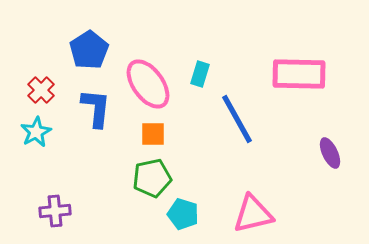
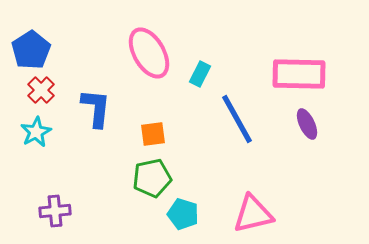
blue pentagon: moved 58 px left
cyan rectangle: rotated 10 degrees clockwise
pink ellipse: moved 1 px right, 31 px up; rotated 6 degrees clockwise
orange square: rotated 8 degrees counterclockwise
purple ellipse: moved 23 px left, 29 px up
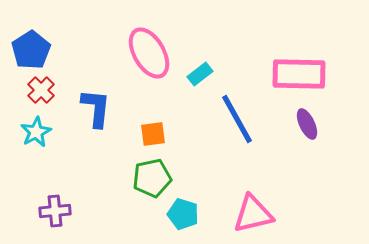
cyan rectangle: rotated 25 degrees clockwise
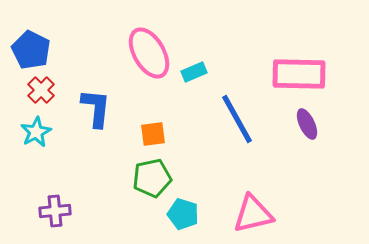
blue pentagon: rotated 12 degrees counterclockwise
cyan rectangle: moved 6 px left, 2 px up; rotated 15 degrees clockwise
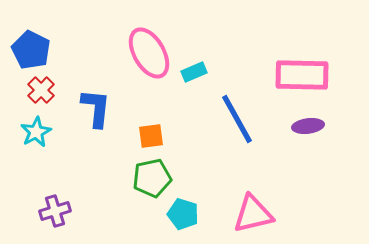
pink rectangle: moved 3 px right, 1 px down
purple ellipse: moved 1 px right, 2 px down; rotated 72 degrees counterclockwise
orange square: moved 2 px left, 2 px down
purple cross: rotated 12 degrees counterclockwise
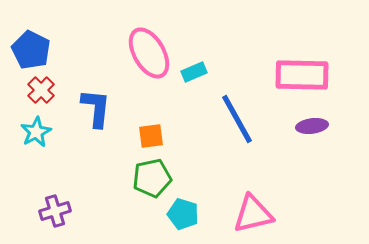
purple ellipse: moved 4 px right
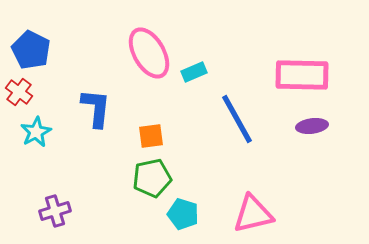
red cross: moved 22 px left, 2 px down; rotated 8 degrees counterclockwise
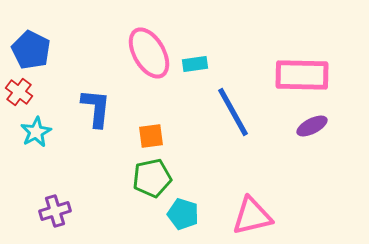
cyan rectangle: moved 1 px right, 8 px up; rotated 15 degrees clockwise
blue line: moved 4 px left, 7 px up
purple ellipse: rotated 20 degrees counterclockwise
pink triangle: moved 1 px left, 2 px down
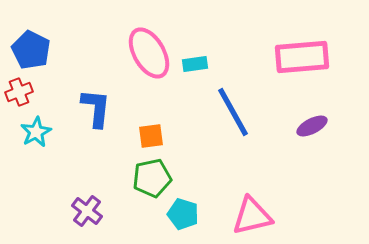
pink rectangle: moved 18 px up; rotated 6 degrees counterclockwise
red cross: rotated 32 degrees clockwise
purple cross: moved 32 px right; rotated 36 degrees counterclockwise
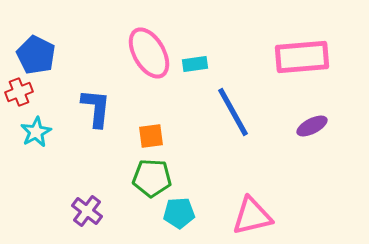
blue pentagon: moved 5 px right, 5 px down
green pentagon: rotated 15 degrees clockwise
cyan pentagon: moved 4 px left, 1 px up; rotated 20 degrees counterclockwise
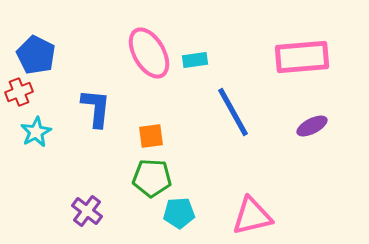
cyan rectangle: moved 4 px up
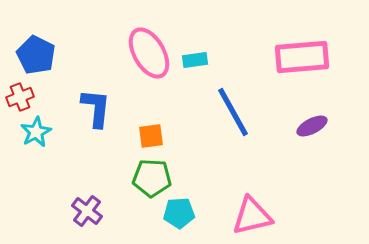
red cross: moved 1 px right, 5 px down
